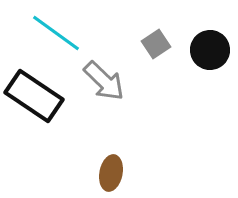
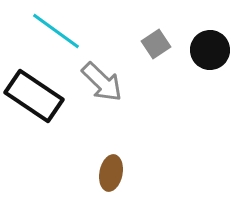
cyan line: moved 2 px up
gray arrow: moved 2 px left, 1 px down
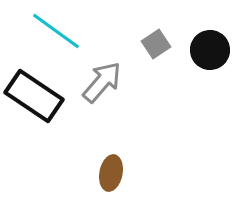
gray arrow: rotated 93 degrees counterclockwise
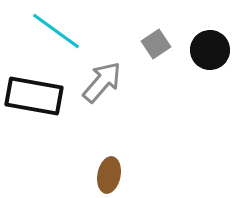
black rectangle: rotated 24 degrees counterclockwise
brown ellipse: moved 2 px left, 2 px down
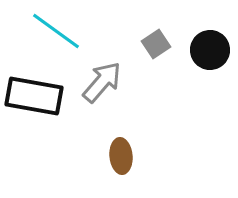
brown ellipse: moved 12 px right, 19 px up; rotated 16 degrees counterclockwise
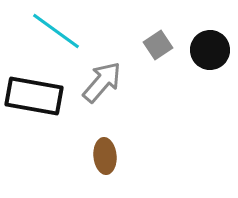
gray square: moved 2 px right, 1 px down
brown ellipse: moved 16 px left
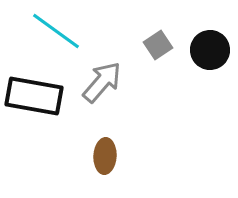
brown ellipse: rotated 8 degrees clockwise
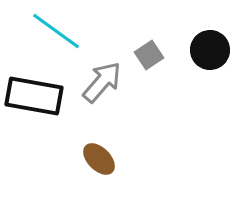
gray square: moved 9 px left, 10 px down
brown ellipse: moved 6 px left, 3 px down; rotated 48 degrees counterclockwise
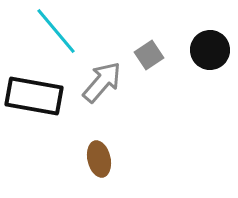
cyan line: rotated 14 degrees clockwise
brown ellipse: rotated 32 degrees clockwise
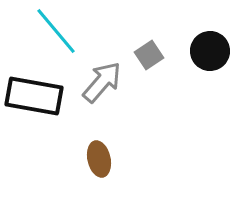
black circle: moved 1 px down
